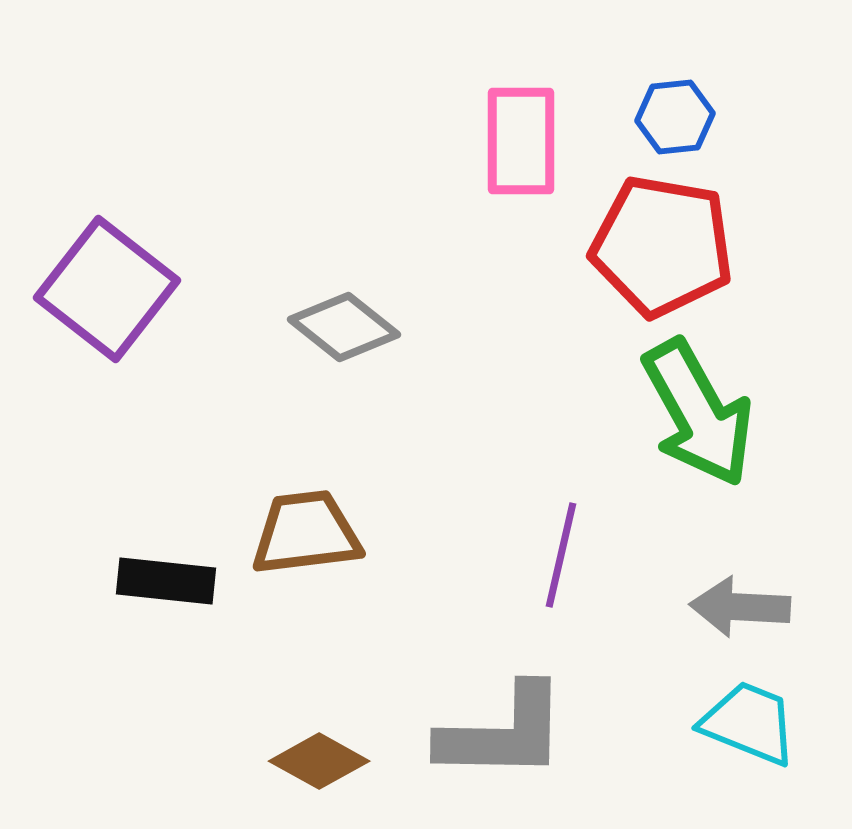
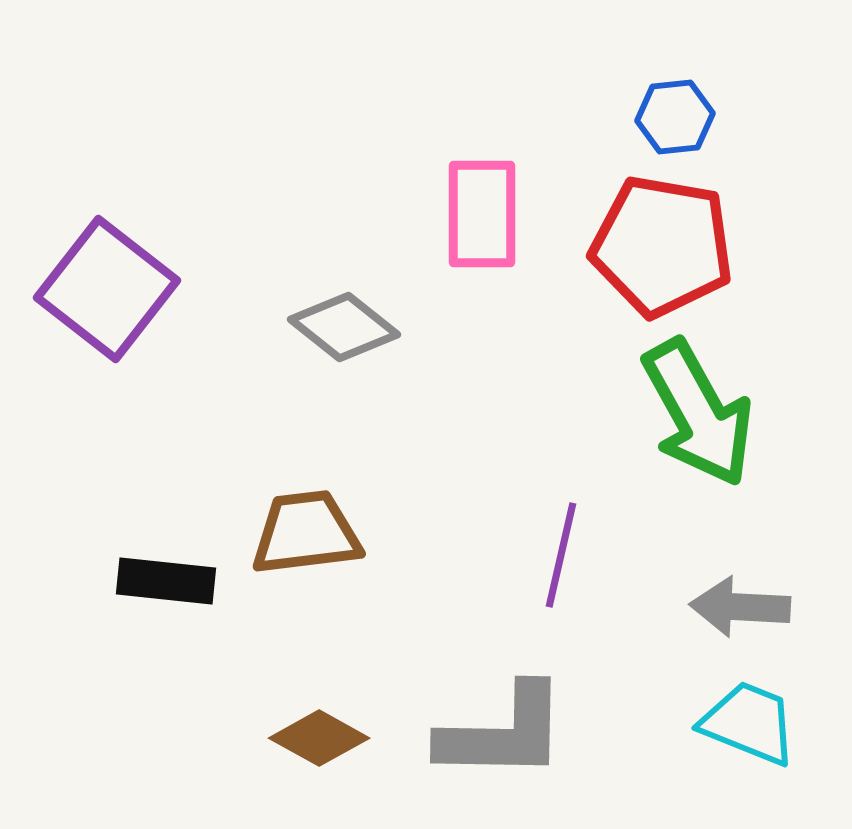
pink rectangle: moved 39 px left, 73 px down
brown diamond: moved 23 px up
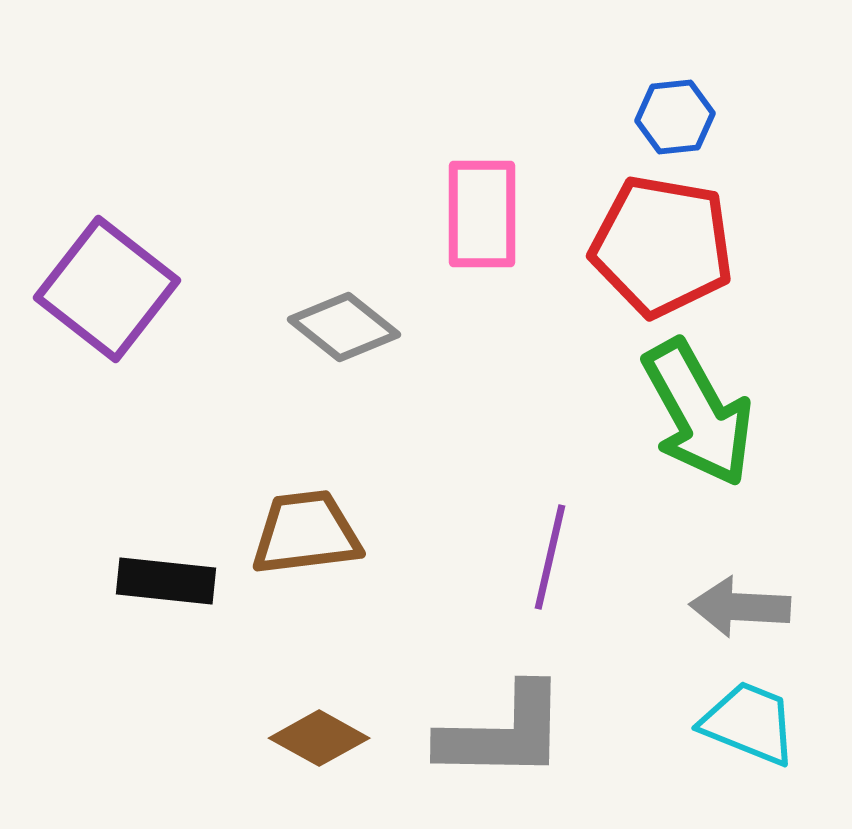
purple line: moved 11 px left, 2 px down
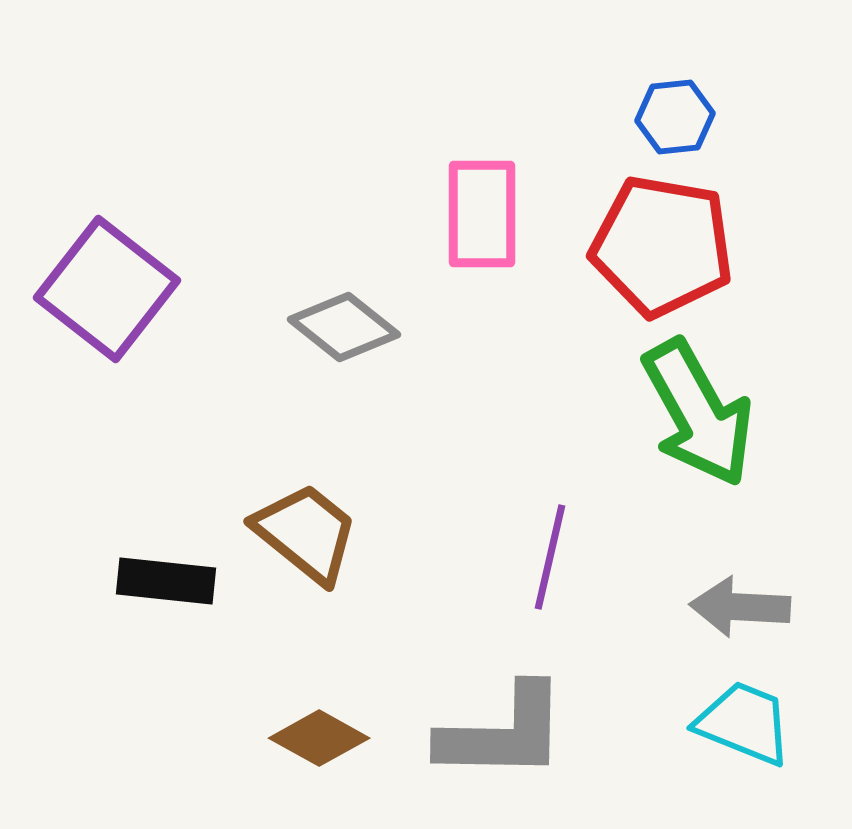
brown trapezoid: rotated 46 degrees clockwise
cyan trapezoid: moved 5 px left
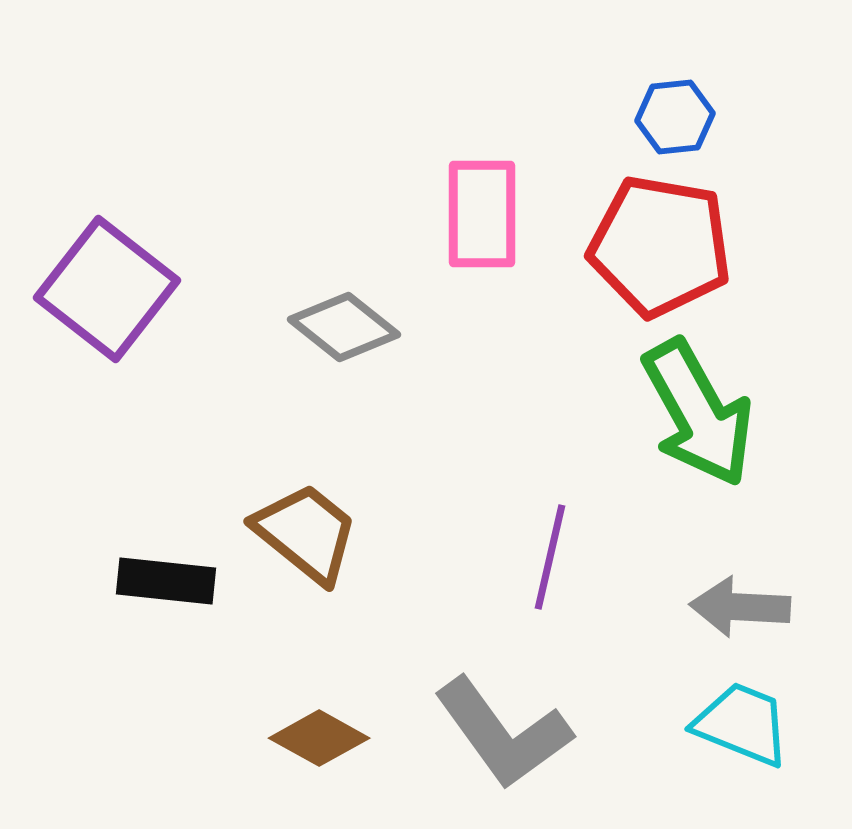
red pentagon: moved 2 px left
cyan trapezoid: moved 2 px left, 1 px down
gray L-shape: rotated 53 degrees clockwise
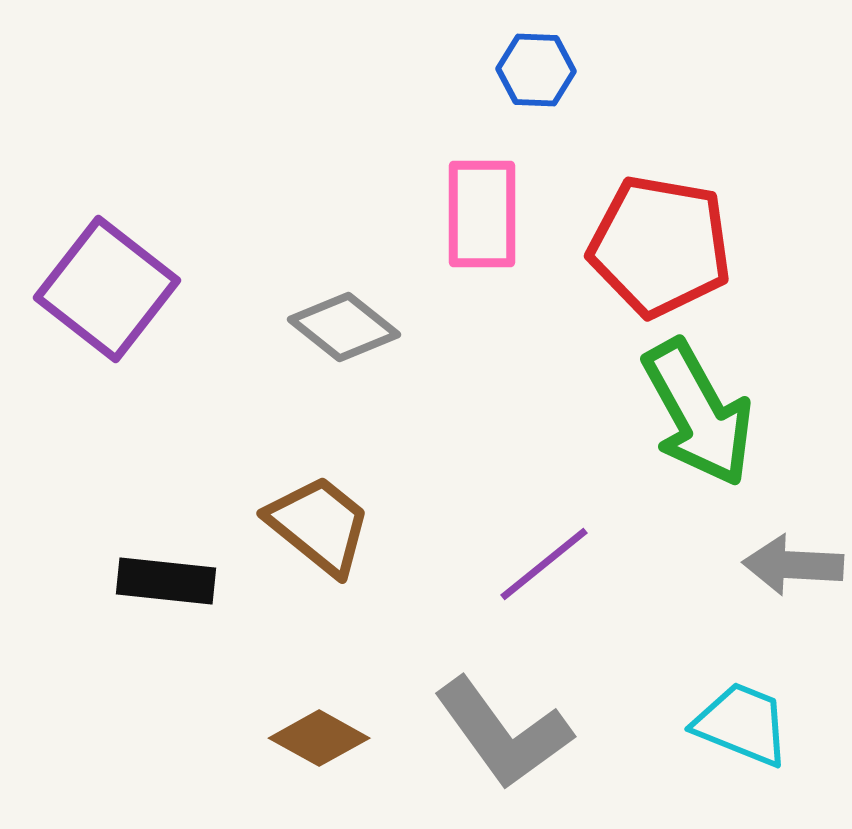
blue hexagon: moved 139 px left, 47 px up; rotated 8 degrees clockwise
brown trapezoid: moved 13 px right, 8 px up
purple line: moved 6 px left, 7 px down; rotated 38 degrees clockwise
gray arrow: moved 53 px right, 42 px up
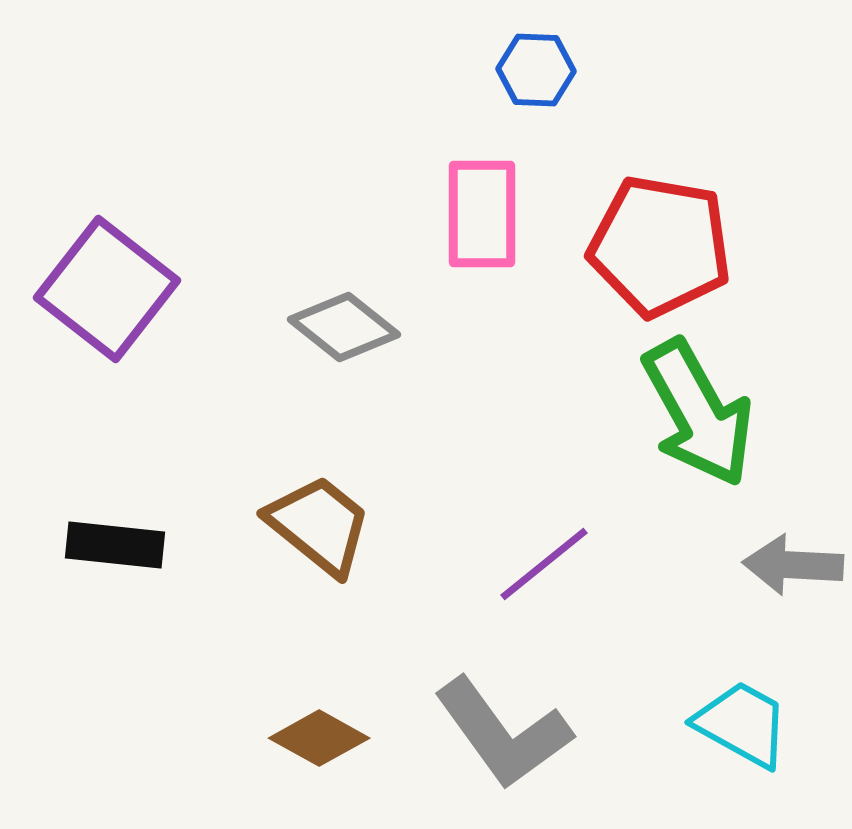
black rectangle: moved 51 px left, 36 px up
cyan trapezoid: rotated 7 degrees clockwise
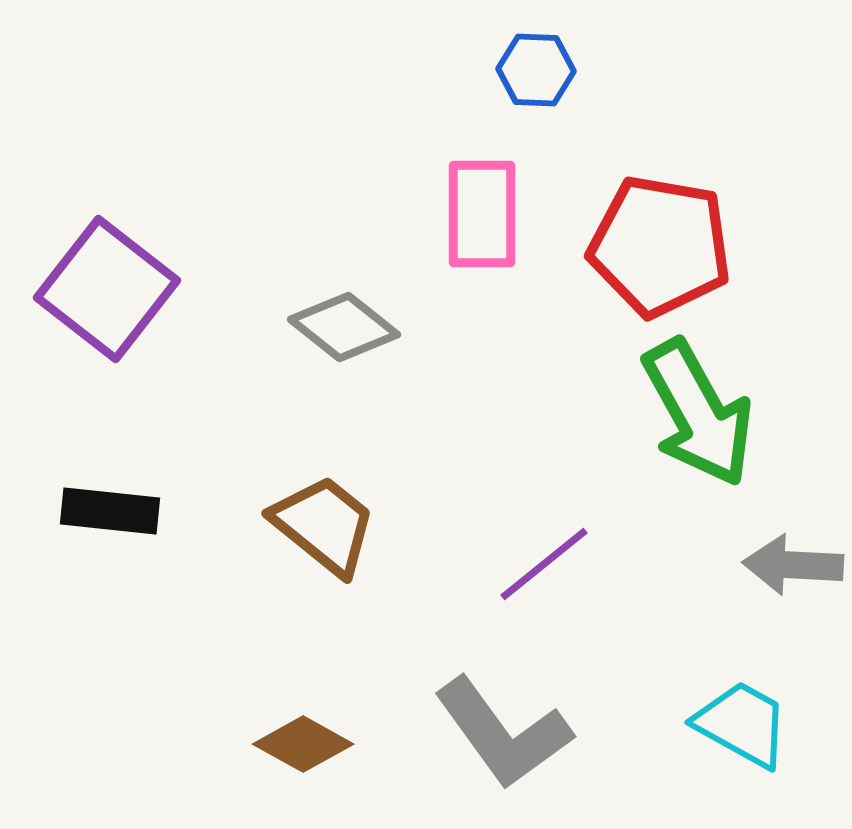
brown trapezoid: moved 5 px right
black rectangle: moved 5 px left, 34 px up
brown diamond: moved 16 px left, 6 px down
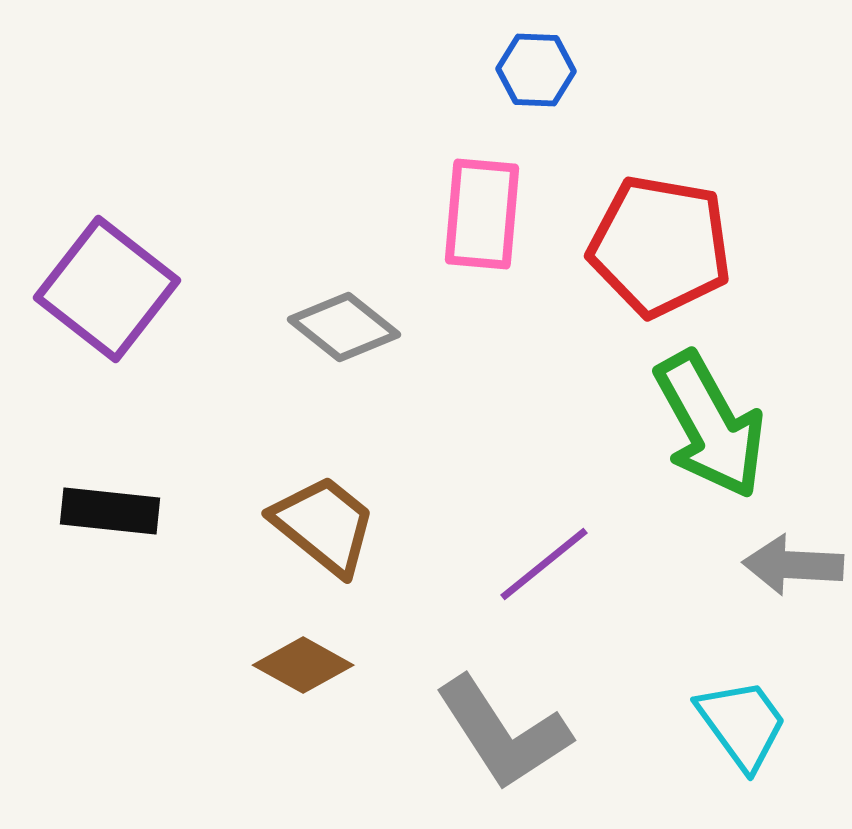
pink rectangle: rotated 5 degrees clockwise
green arrow: moved 12 px right, 12 px down
cyan trapezoid: rotated 25 degrees clockwise
gray L-shape: rotated 3 degrees clockwise
brown diamond: moved 79 px up
